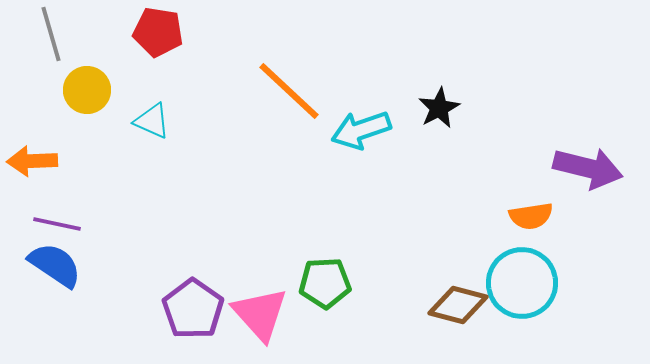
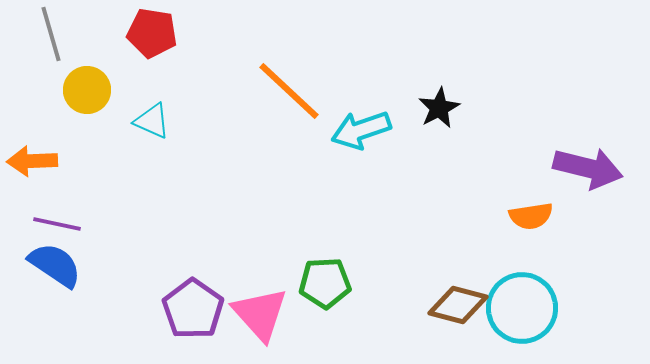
red pentagon: moved 6 px left, 1 px down
cyan circle: moved 25 px down
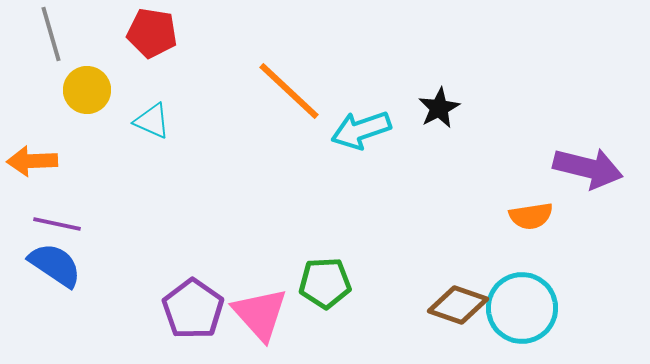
brown diamond: rotated 4 degrees clockwise
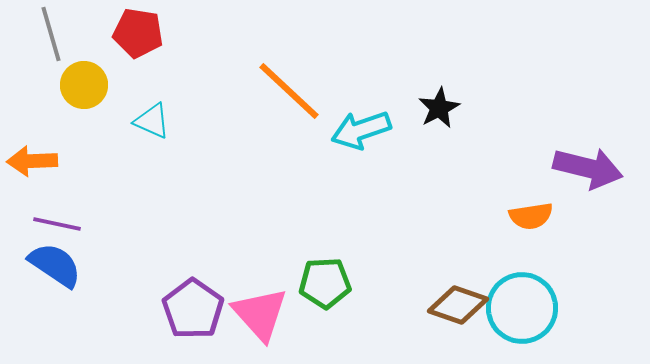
red pentagon: moved 14 px left
yellow circle: moved 3 px left, 5 px up
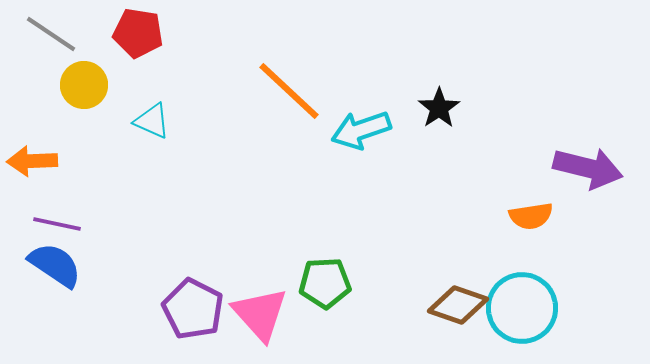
gray line: rotated 40 degrees counterclockwise
black star: rotated 6 degrees counterclockwise
purple pentagon: rotated 8 degrees counterclockwise
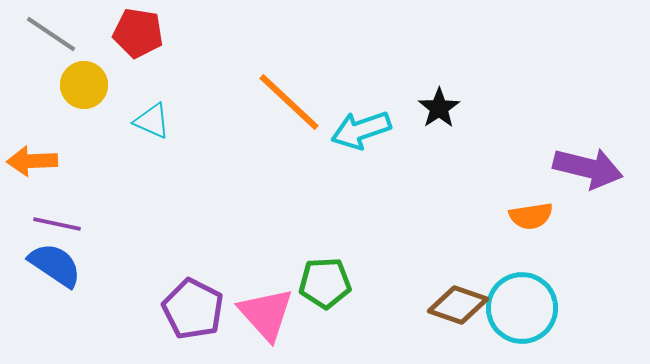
orange line: moved 11 px down
pink triangle: moved 6 px right
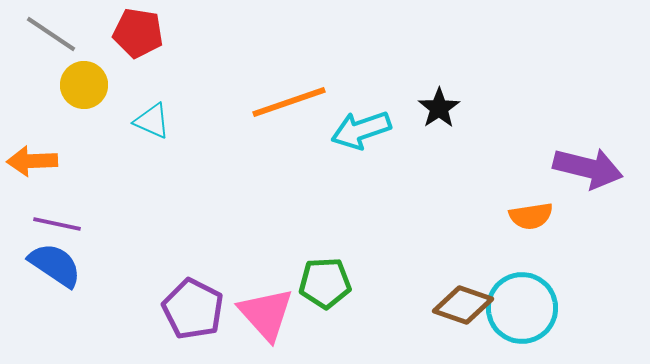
orange line: rotated 62 degrees counterclockwise
brown diamond: moved 5 px right
